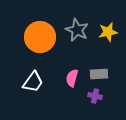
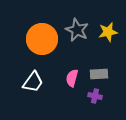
orange circle: moved 2 px right, 2 px down
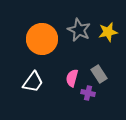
gray star: moved 2 px right
gray rectangle: rotated 60 degrees clockwise
purple cross: moved 7 px left, 3 px up
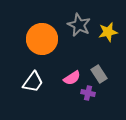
gray star: moved 5 px up
pink semicircle: rotated 138 degrees counterclockwise
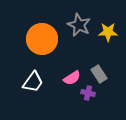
yellow star: rotated 12 degrees clockwise
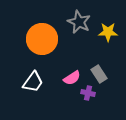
gray star: moved 3 px up
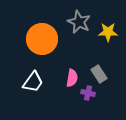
pink semicircle: rotated 48 degrees counterclockwise
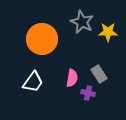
gray star: moved 3 px right
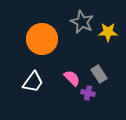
pink semicircle: rotated 54 degrees counterclockwise
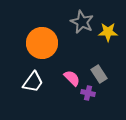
orange circle: moved 4 px down
